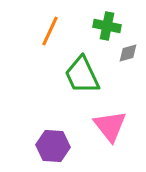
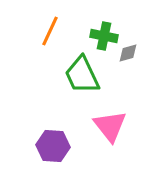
green cross: moved 3 px left, 10 px down
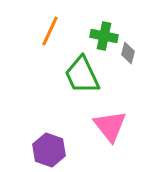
gray diamond: rotated 60 degrees counterclockwise
purple hexagon: moved 4 px left, 4 px down; rotated 16 degrees clockwise
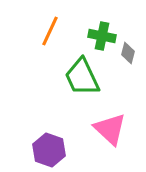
green cross: moved 2 px left
green trapezoid: moved 2 px down
pink triangle: moved 3 px down; rotated 9 degrees counterclockwise
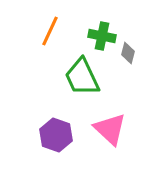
purple hexagon: moved 7 px right, 15 px up
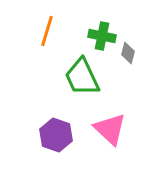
orange line: moved 3 px left; rotated 8 degrees counterclockwise
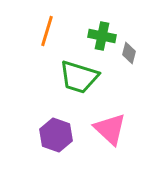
gray diamond: moved 1 px right
green trapezoid: moved 3 px left; rotated 48 degrees counterclockwise
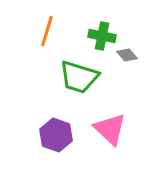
gray diamond: moved 2 px left, 2 px down; rotated 55 degrees counterclockwise
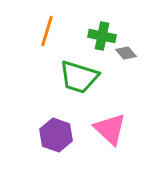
gray diamond: moved 1 px left, 2 px up
